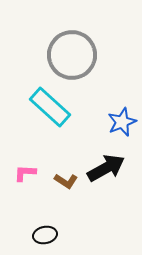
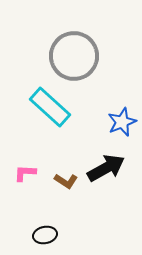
gray circle: moved 2 px right, 1 px down
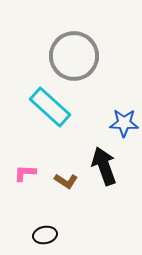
blue star: moved 2 px right, 1 px down; rotated 24 degrees clockwise
black arrow: moved 2 px left, 2 px up; rotated 81 degrees counterclockwise
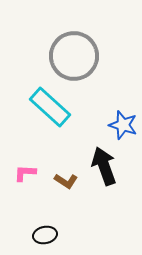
blue star: moved 1 px left, 2 px down; rotated 16 degrees clockwise
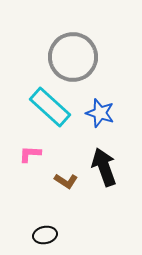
gray circle: moved 1 px left, 1 px down
blue star: moved 23 px left, 12 px up
black arrow: moved 1 px down
pink L-shape: moved 5 px right, 19 px up
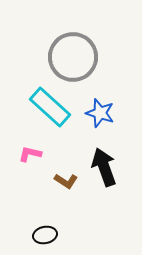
pink L-shape: rotated 10 degrees clockwise
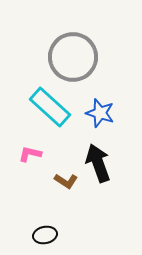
black arrow: moved 6 px left, 4 px up
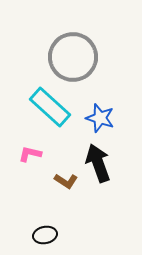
blue star: moved 5 px down
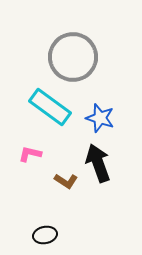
cyan rectangle: rotated 6 degrees counterclockwise
